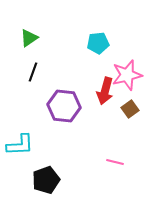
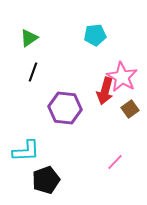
cyan pentagon: moved 3 px left, 8 px up
pink star: moved 5 px left, 2 px down; rotated 28 degrees counterclockwise
purple hexagon: moved 1 px right, 2 px down
cyan L-shape: moved 6 px right, 6 px down
pink line: rotated 60 degrees counterclockwise
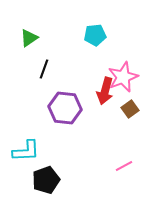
black line: moved 11 px right, 3 px up
pink star: moved 1 px right; rotated 20 degrees clockwise
pink line: moved 9 px right, 4 px down; rotated 18 degrees clockwise
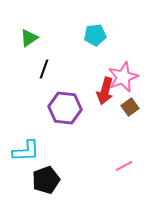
brown square: moved 2 px up
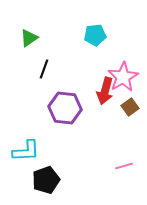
pink star: rotated 8 degrees counterclockwise
pink line: rotated 12 degrees clockwise
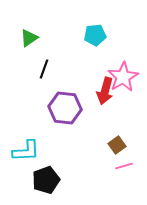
brown square: moved 13 px left, 38 px down
